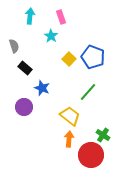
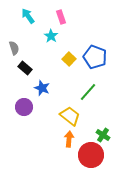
cyan arrow: moved 2 px left; rotated 42 degrees counterclockwise
gray semicircle: moved 2 px down
blue pentagon: moved 2 px right
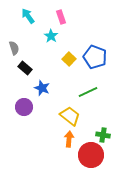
green line: rotated 24 degrees clockwise
green cross: rotated 24 degrees counterclockwise
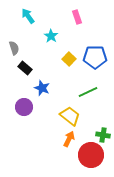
pink rectangle: moved 16 px right
blue pentagon: rotated 20 degrees counterclockwise
orange arrow: rotated 21 degrees clockwise
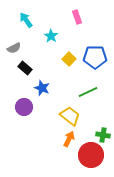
cyan arrow: moved 2 px left, 4 px down
gray semicircle: rotated 80 degrees clockwise
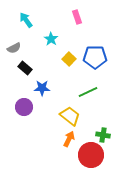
cyan star: moved 3 px down
blue star: rotated 21 degrees counterclockwise
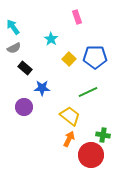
cyan arrow: moved 13 px left, 7 px down
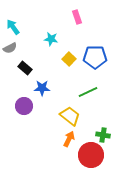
cyan star: rotated 24 degrees counterclockwise
gray semicircle: moved 4 px left
purple circle: moved 1 px up
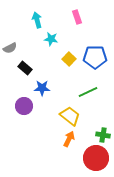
cyan arrow: moved 24 px right, 7 px up; rotated 21 degrees clockwise
red circle: moved 5 px right, 3 px down
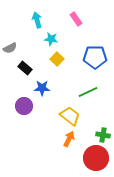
pink rectangle: moved 1 px left, 2 px down; rotated 16 degrees counterclockwise
yellow square: moved 12 px left
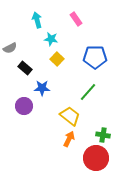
green line: rotated 24 degrees counterclockwise
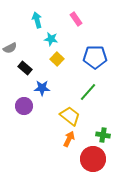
red circle: moved 3 px left, 1 px down
